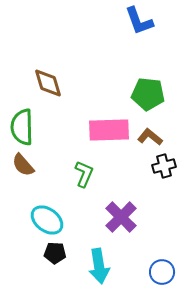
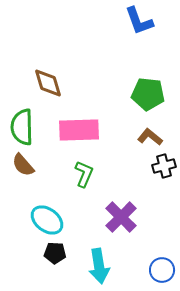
pink rectangle: moved 30 px left
blue circle: moved 2 px up
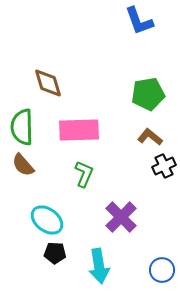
green pentagon: rotated 16 degrees counterclockwise
black cross: rotated 10 degrees counterclockwise
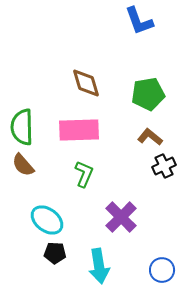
brown diamond: moved 38 px right
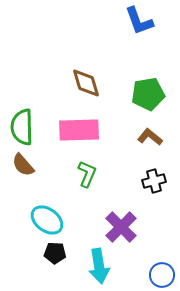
black cross: moved 10 px left, 15 px down; rotated 10 degrees clockwise
green L-shape: moved 3 px right
purple cross: moved 10 px down
blue circle: moved 5 px down
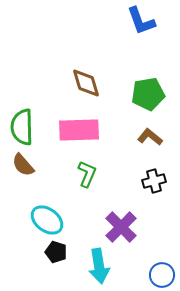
blue L-shape: moved 2 px right
black pentagon: moved 1 px right, 1 px up; rotated 15 degrees clockwise
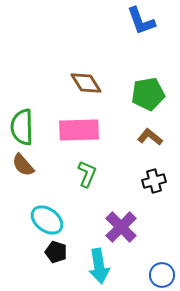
brown diamond: rotated 16 degrees counterclockwise
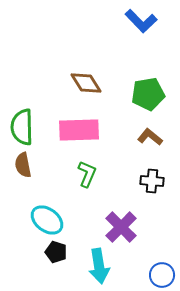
blue L-shape: rotated 24 degrees counterclockwise
brown semicircle: rotated 30 degrees clockwise
black cross: moved 2 px left; rotated 20 degrees clockwise
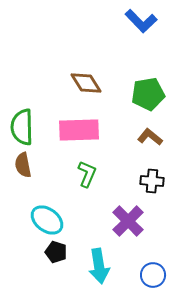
purple cross: moved 7 px right, 6 px up
blue circle: moved 9 px left
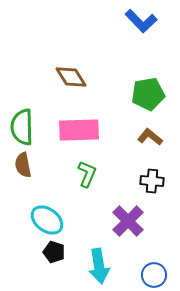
brown diamond: moved 15 px left, 6 px up
black pentagon: moved 2 px left
blue circle: moved 1 px right
